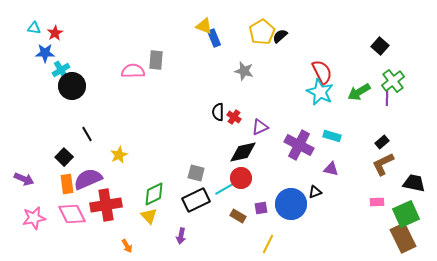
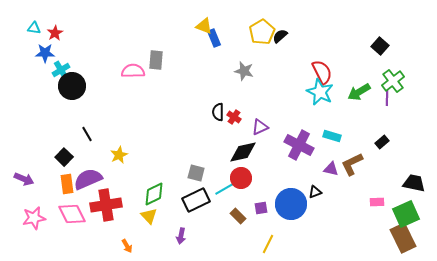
brown L-shape at (383, 164): moved 31 px left
brown rectangle at (238, 216): rotated 14 degrees clockwise
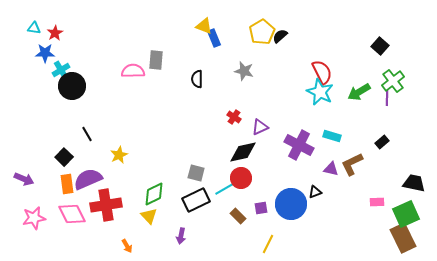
black semicircle at (218, 112): moved 21 px left, 33 px up
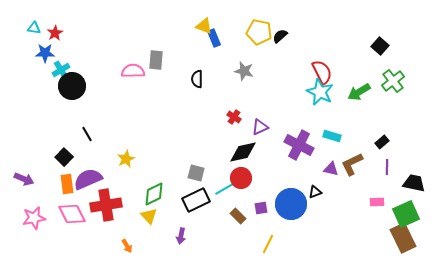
yellow pentagon at (262, 32): moved 3 px left; rotated 30 degrees counterclockwise
purple line at (387, 98): moved 69 px down
yellow star at (119, 155): moved 7 px right, 4 px down
